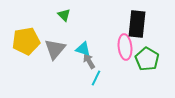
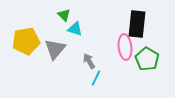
cyan triangle: moved 8 px left, 20 px up
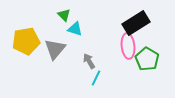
black rectangle: moved 1 px left, 1 px up; rotated 52 degrees clockwise
pink ellipse: moved 3 px right, 1 px up
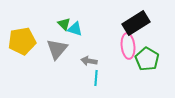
green triangle: moved 9 px down
yellow pentagon: moved 4 px left
gray triangle: moved 2 px right
gray arrow: rotated 49 degrees counterclockwise
cyan line: rotated 21 degrees counterclockwise
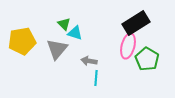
cyan triangle: moved 4 px down
pink ellipse: rotated 20 degrees clockwise
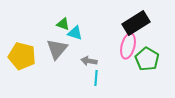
green triangle: moved 1 px left; rotated 24 degrees counterclockwise
yellow pentagon: moved 15 px down; rotated 24 degrees clockwise
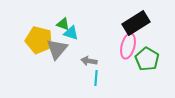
cyan triangle: moved 4 px left
yellow pentagon: moved 17 px right, 16 px up
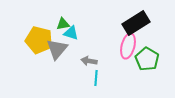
green triangle: rotated 32 degrees counterclockwise
